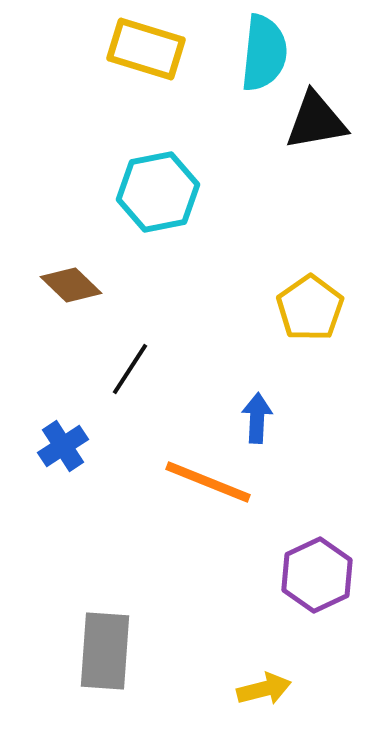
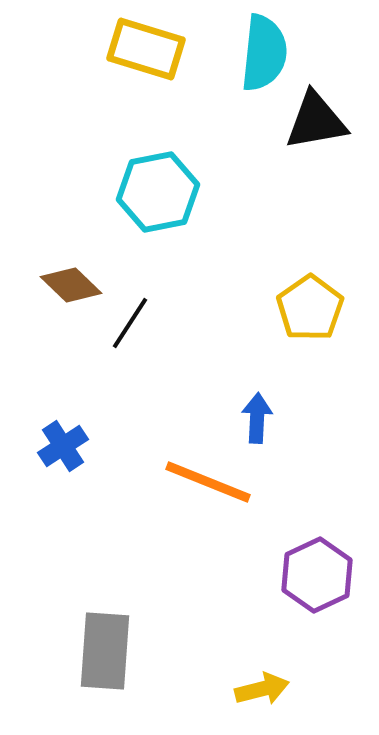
black line: moved 46 px up
yellow arrow: moved 2 px left
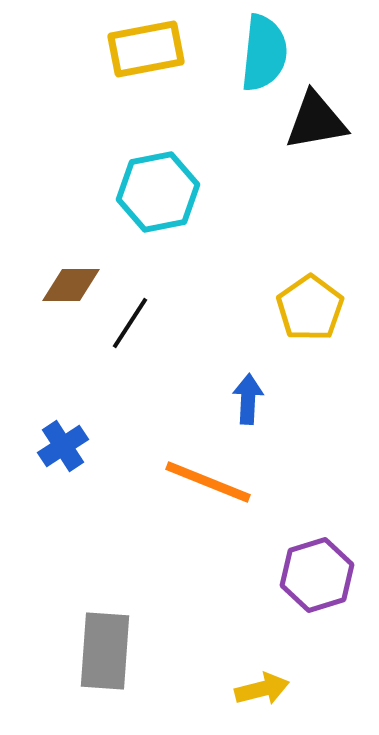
yellow rectangle: rotated 28 degrees counterclockwise
brown diamond: rotated 44 degrees counterclockwise
blue arrow: moved 9 px left, 19 px up
purple hexagon: rotated 8 degrees clockwise
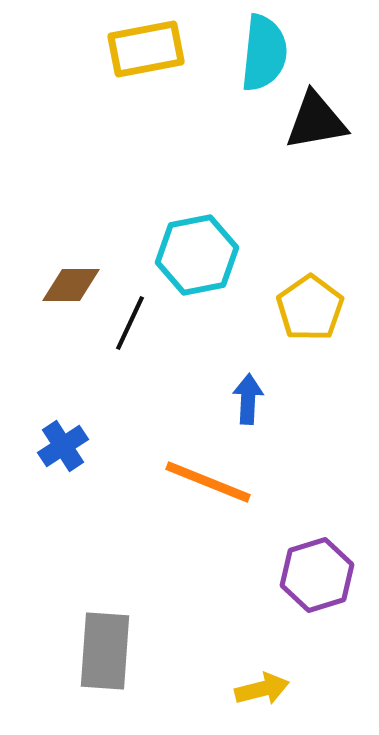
cyan hexagon: moved 39 px right, 63 px down
black line: rotated 8 degrees counterclockwise
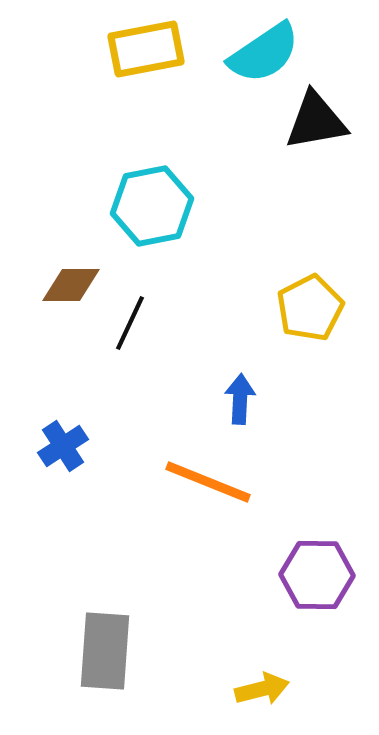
cyan semicircle: rotated 50 degrees clockwise
cyan hexagon: moved 45 px left, 49 px up
yellow pentagon: rotated 8 degrees clockwise
blue arrow: moved 8 px left
purple hexagon: rotated 18 degrees clockwise
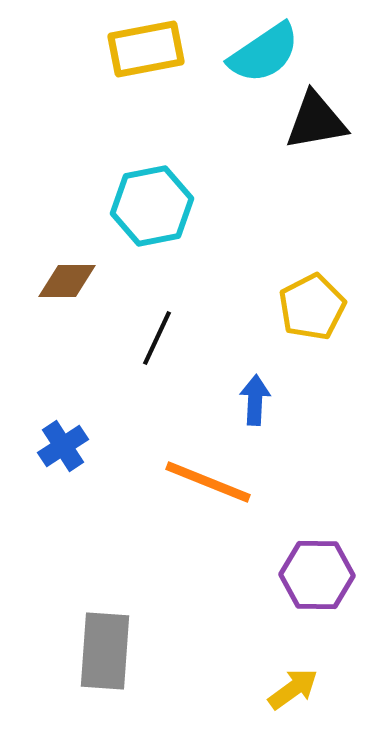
brown diamond: moved 4 px left, 4 px up
yellow pentagon: moved 2 px right, 1 px up
black line: moved 27 px right, 15 px down
blue arrow: moved 15 px right, 1 px down
yellow arrow: moved 31 px right; rotated 22 degrees counterclockwise
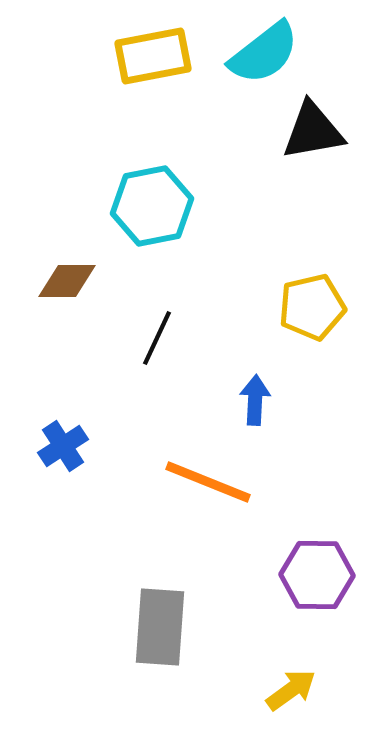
yellow rectangle: moved 7 px right, 7 px down
cyan semicircle: rotated 4 degrees counterclockwise
black triangle: moved 3 px left, 10 px down
yellow pentagon: rotated 14 degrees clockwise
gray rectangle: moved 55 px right, 24 px up
yellow arrow: moved 2 px left, 1 px down
